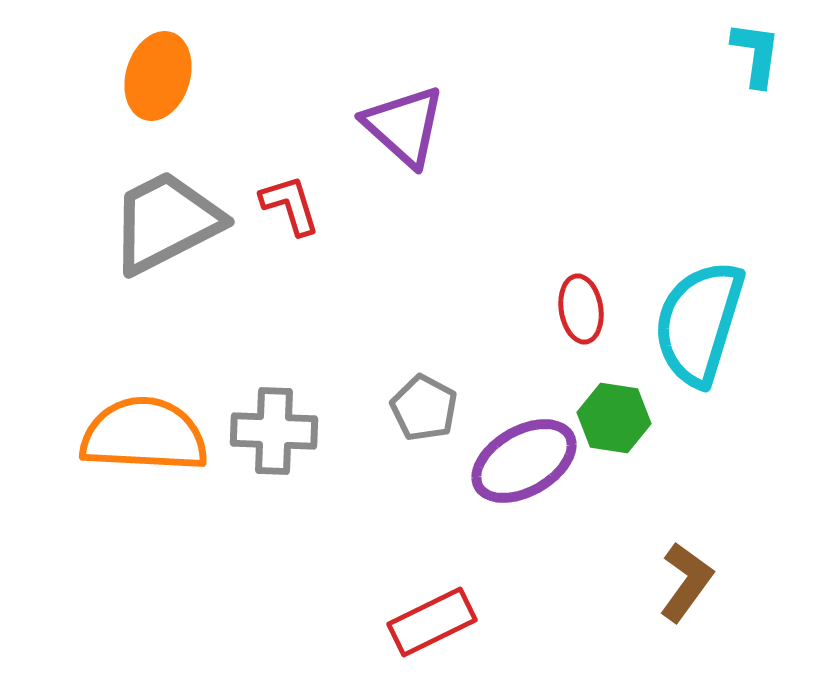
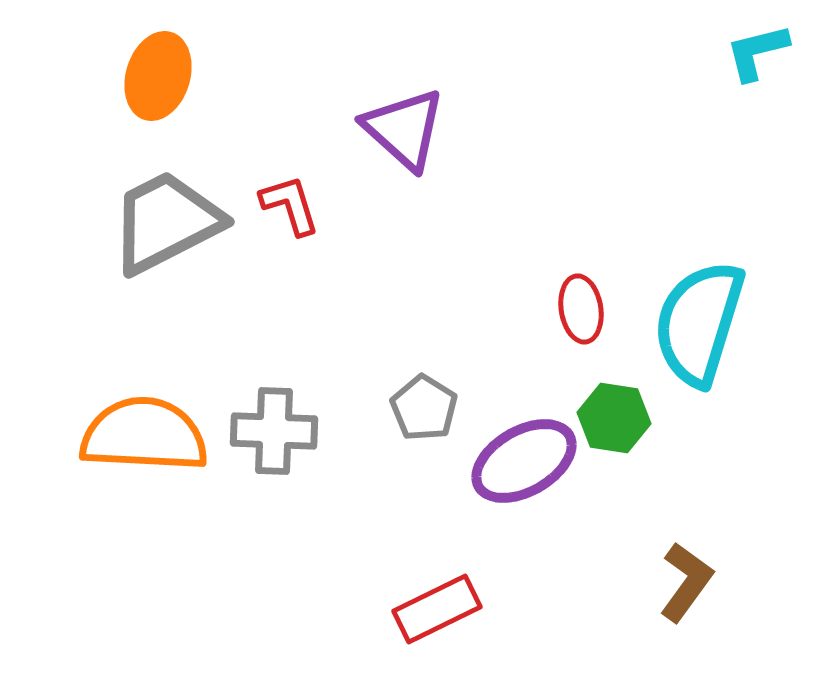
cyan L-shape: moved 1 px right, 2 px up; rotated 112 degrees counterclockwise
purple triangle: moved 3 px down
gray pentagon: rotated 4 degrees clockwise
red rectangle: moved 5 px right, 13 px up
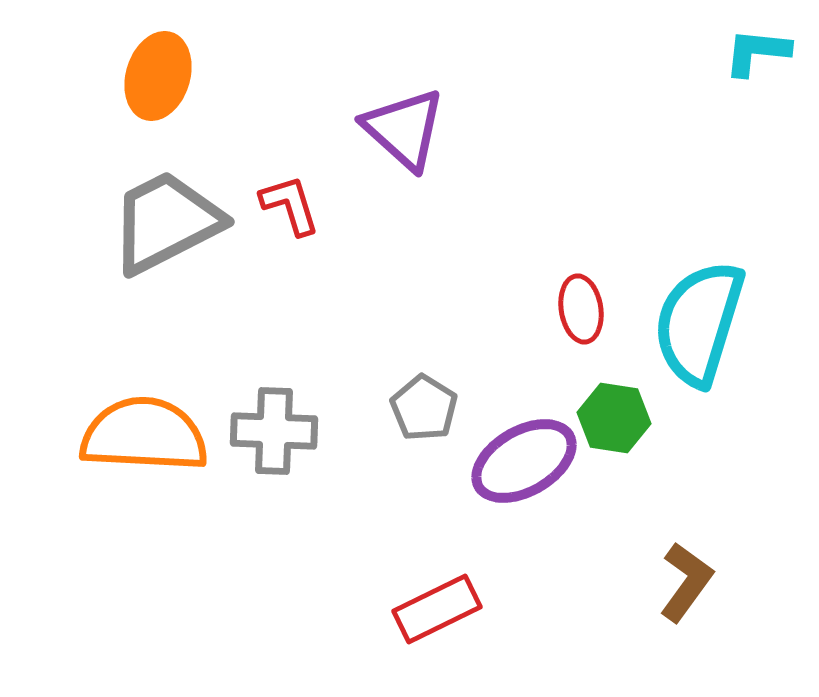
cyan L-shape: rotated 20 degrees clockwise
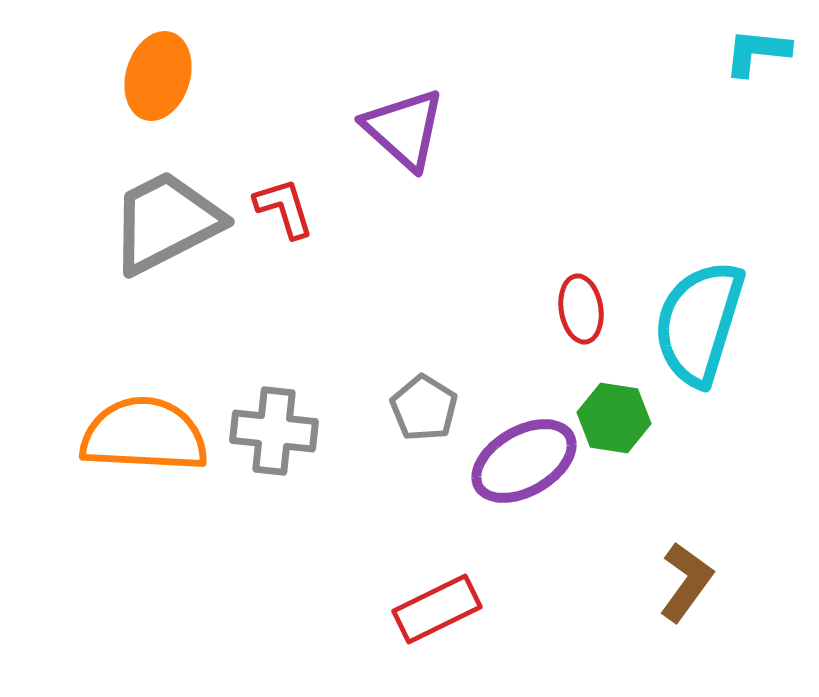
red L-shape: moved 6 px left, 3 px down
gray cross: rotated 4 degrees clockwise
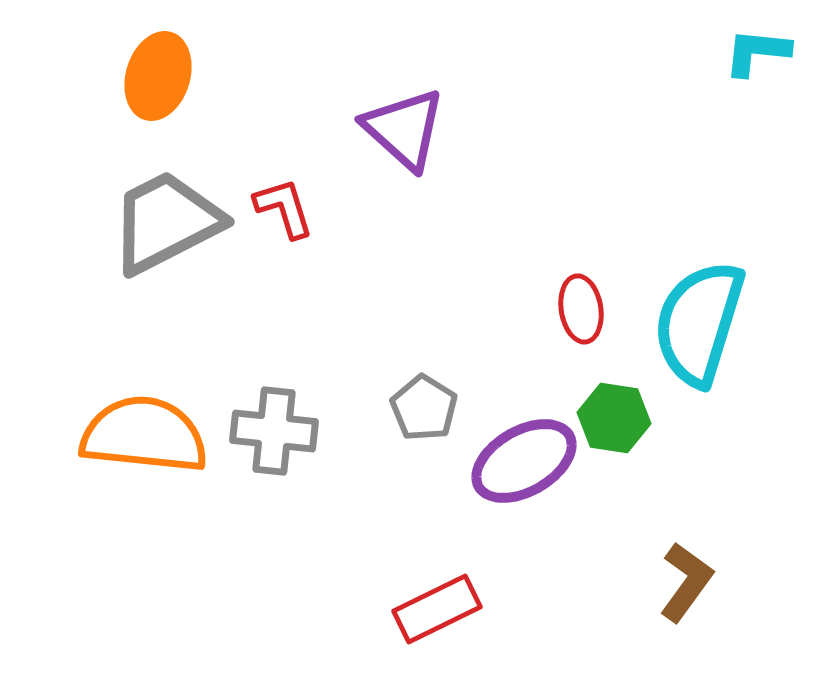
orange semicircle: rotated 3 degrees clockwise
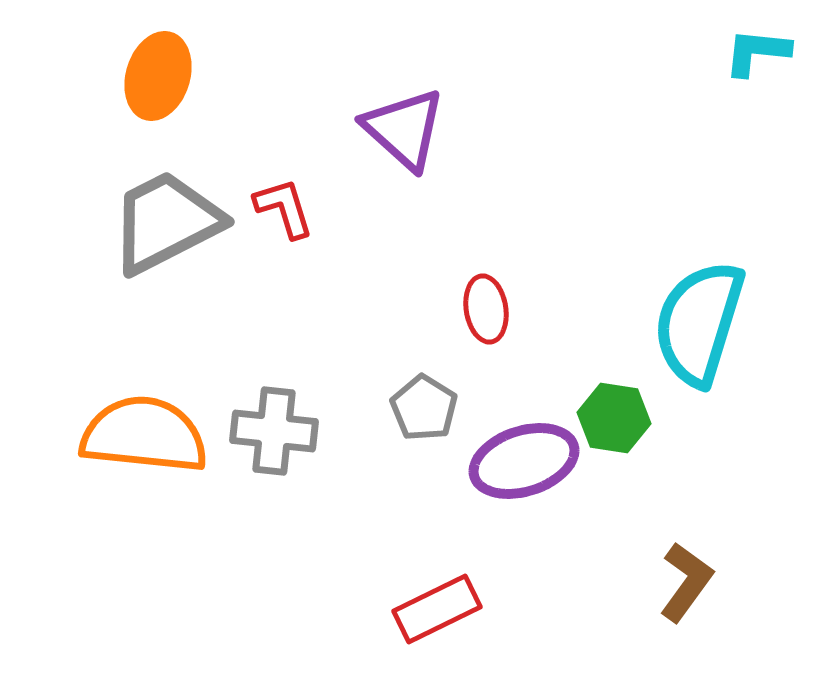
red ellipse: moved 95 px left
purple ellipse: rotated 12 degrees clockwise
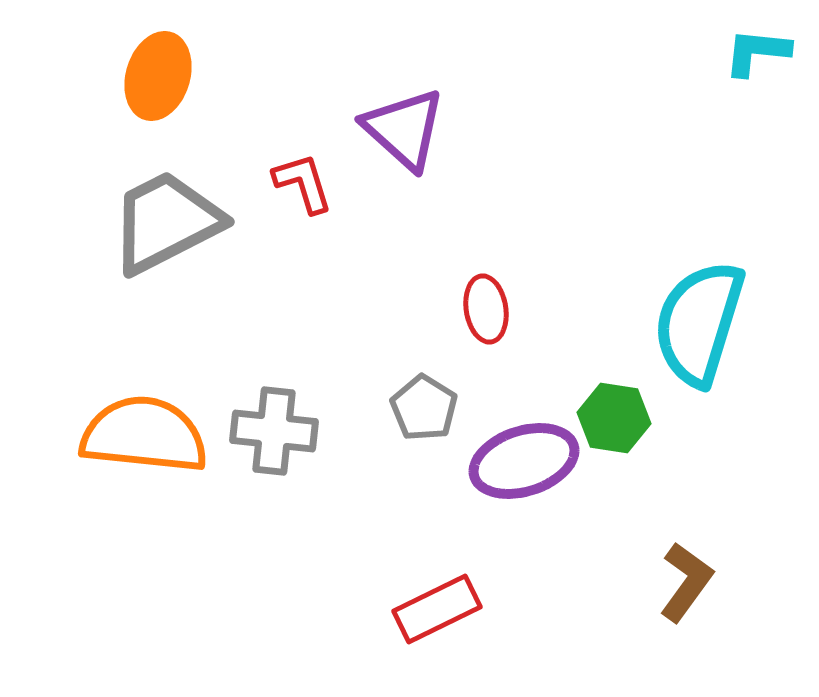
red L-shape: moved 19 px right, 25 px up
